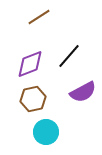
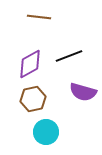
brown line: rotated 40 degrees clockwise
black line: rotated 28 degrees clockwise
purple diamond: rotated 8 degrees counterclockwise
purple semicircle: rotated 44 degrees clockwise
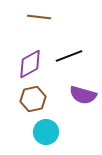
purple semicircle: moved 3 px down
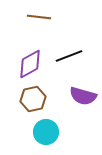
purple semicircle: moved 1 px down
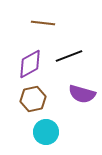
brown line: moved 4 px right, 6 px down
purple semicircle: moved 1 px left, 2 px up
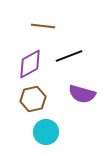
brown line: moved 3 px down
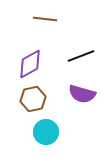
brown line: moved 2 px right, 7 px up
black line: moved 12 px right
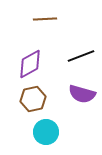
brown line: rotated 10 degrees counterclockwise
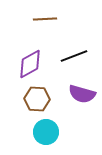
black line: moved 7 px left
brown hexagon: moved 4 px right; rotated 15 degrees clockwise
